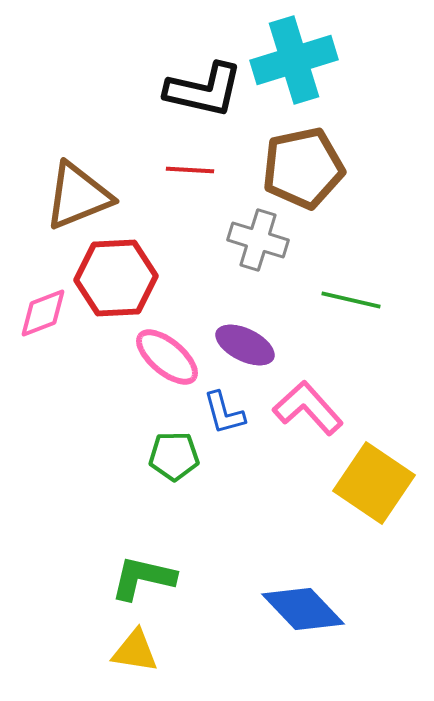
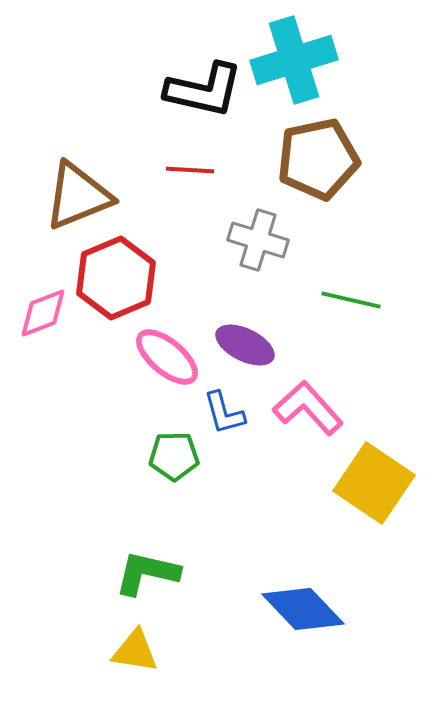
brown pentagon: moved 15 px right, 9 px up
red hexagon: rotated 20 degrees counterclockwise
green L-shape: moved 4 px right, 5 px up
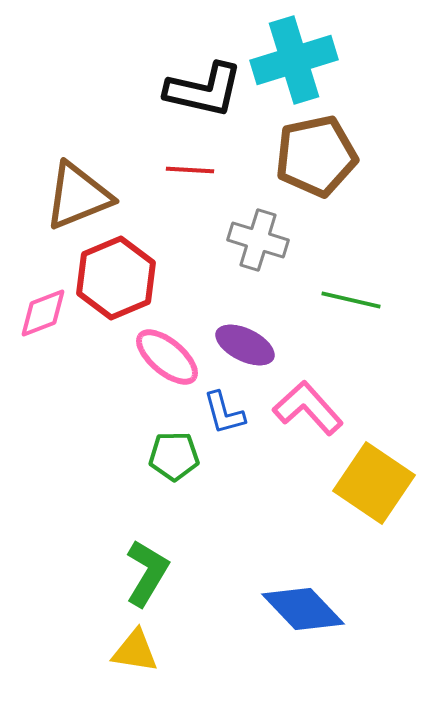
brown pentagon: moved 2 px left, 3 px up
green L-shape: rotated 108 degrees clockwise
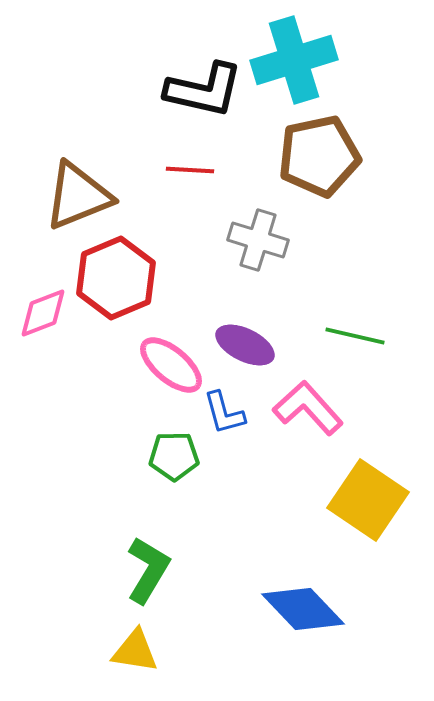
brown pentagon: moved 3 px right
green line: moved 4 px right, 36 px down
pink ellipse: moved 4 px right, 8 px down
yellow square: moved 6 px left, 17 px down
green L-shape: moved 1 px right, 3 px up
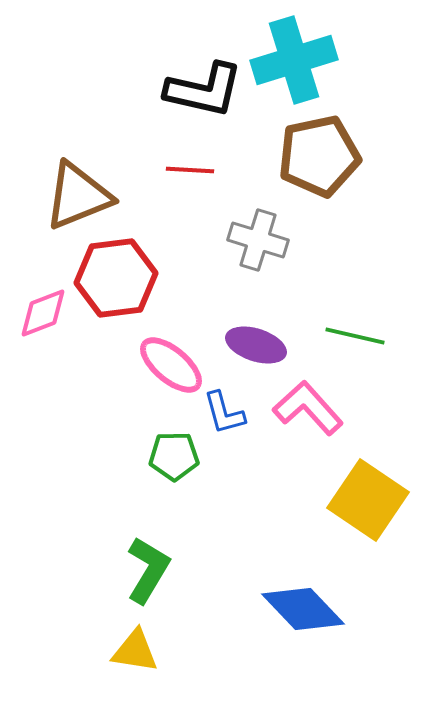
red hexagon: rotated 16 degrees clockwise
purple ellipse: moved 11 px right; rotated 8 degrees counterclockwise
